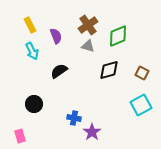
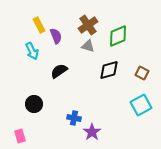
yellow rectangle: moved 9 px right
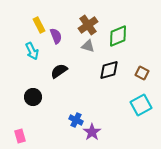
black circle: moved 1 px left, 7 px up
blue cross: moved 2 px right, 2 px down; rotated 16 degrees clockwise
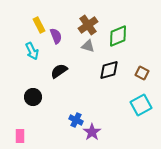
pink rectangle: rotated 16 degrees clockwise
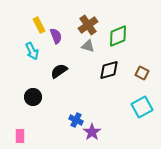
cyan square: moved 1 px right, 2 px down
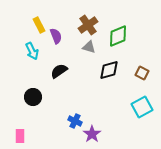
gray triangle: moved 1 px right, 1 px down
blue cross: moved 1 px left, 1 px down
purple star: moved 2 px down
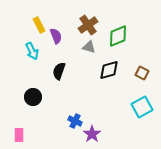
black semicircle: rotated 36 degrees counterclockwise
pink rectangle: moved 1 px left, 1 px up
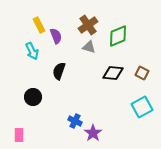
black diamond: moved 4 px right, 3 px down; rotated 20 degrees clockwise
purple star: moved 1 px right, 1 px up
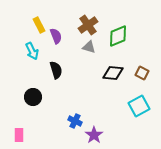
black semicircle: moved 3 px left, 1 px up; rotated 144 degrees clockwise
cyan square: moved 3 px left, 1 px up
purple star: moved 1 px right, 2 px down
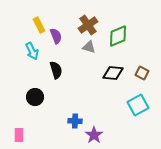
black circle: moved 2 px right
cyan square: moved 1 px left, 1 px up
blue cross: rotated 24 degrees counterclockwise
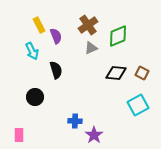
gray triangle: moved 2 px right, 1 px down; rotated 40 degrees counterclockwise
black diamond: moved 3 px right
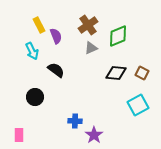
black semicircle: rotated 36 degrees counterclockwise
